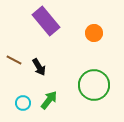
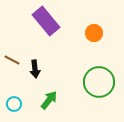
brown line: moved 2 px left
black arrow: moved 4 px left, 2 px down; rotated 24 degrees clockwise
green circle: moved 5 px right, 3 px up
cyan circle: moved 9 px left, 1 px down
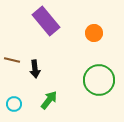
brown line: rotated 14 degrees counterclockwise
green circle: moved 2 px up
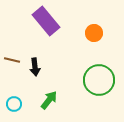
black arrow: moved 2 px up
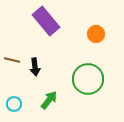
orange circle: moved 2 px right, 1 px down
green circle: moved 11 px left, 1 px up
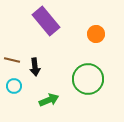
green arrow: rotated 30 degrees clockwise
cyan circle: moved 18 px up
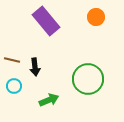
orange circle: moved 17 px up
